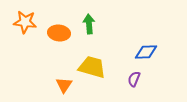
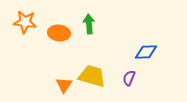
yellow trapezoid: moved 9 px down
purple semicircle: moved 5 px left, 1 px up
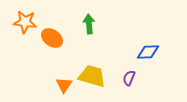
orange ellipse: moved 7 px left, 5 px down; rotated 30 degrees clockwise
blue diamond: moved 2 px right
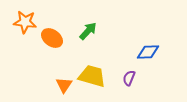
green arrow: moved 1 px left, 7 px down; rotated 48 degrees clockwise
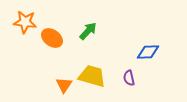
purple semicircle: rotated 35 degrees counterclockwise
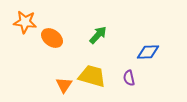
green arrow: moved 10 px right, 4 px down
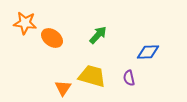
orange star: moved 1 px down
orange triangle: moved 1 px left, 3 px down
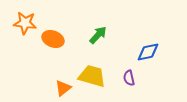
orange ellipse: moved 1 px right, 1 px down; rotated 15 degrees counterclockwise
blue diamond: rotated 10 degrees counterclockwise
orange triangle: rotated 18 degrees clockwise
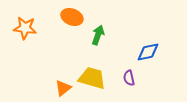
orange star: moved 5 px down
green arrow: rotated 24 degrees counterclockwise
orange ellipse: moved 19 px right, 22 px up
yellow trapezoid: moved 2 px down
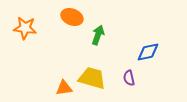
orange triangle: moved 1 px right; rotated 30 degrees clockwise
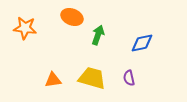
blue diamond: moved 6 px left, 9 px up
orange triangle: moved 11 px left, 8 px up
